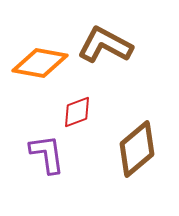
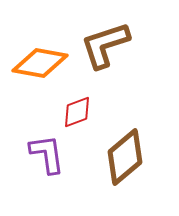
brown L-shape: rotated 46 degrees counterclockwise
brown diamond: moved 12 px left, 8 px down
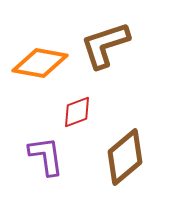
purple L-shape: moved 1 px left, 2 px down
